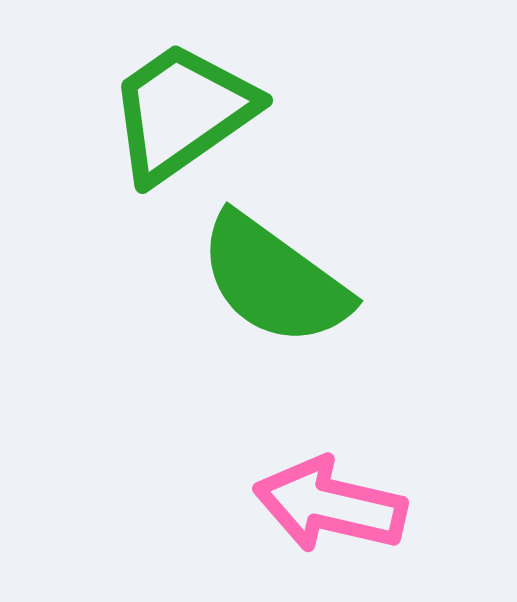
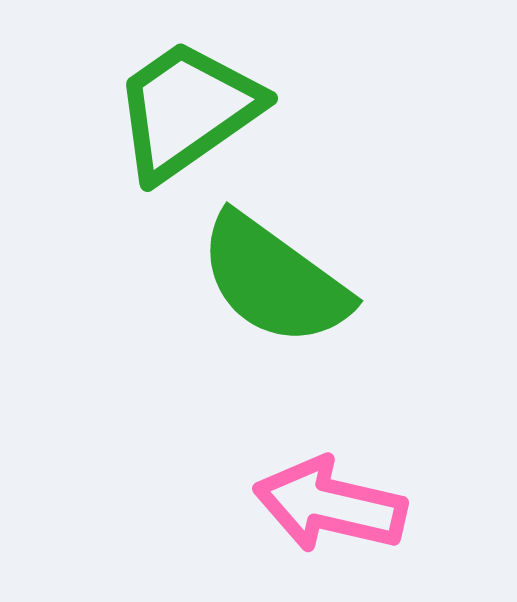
green trapezoid: moved 5 px right, 2 px up
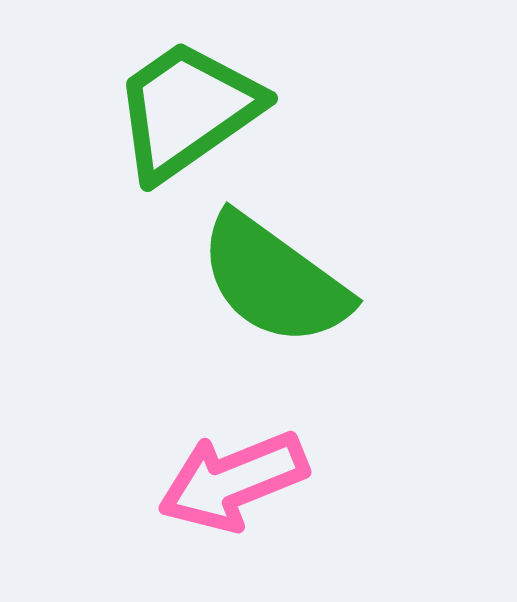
pink arrow: moved 97 px left, 24 px up; rotated 35 degrees counterclockwise
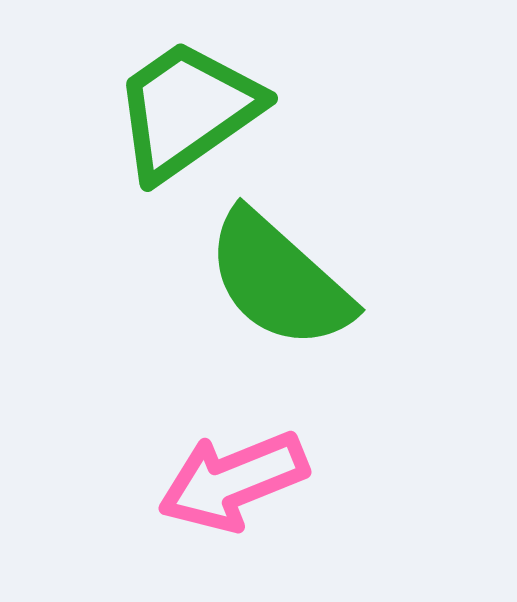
green semicircle: moved 5 px right; rotated 6 degrees clockwise
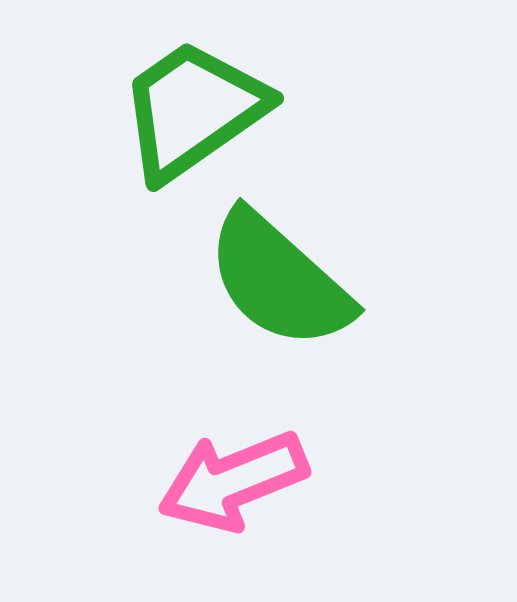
green trapezoid: moved 6 px right
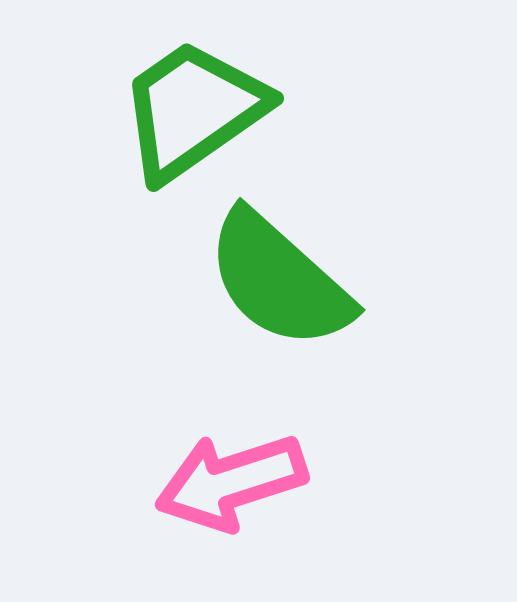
pink arrow: moved 2 px left, 1 px down; rotated 4 degrees clockwise
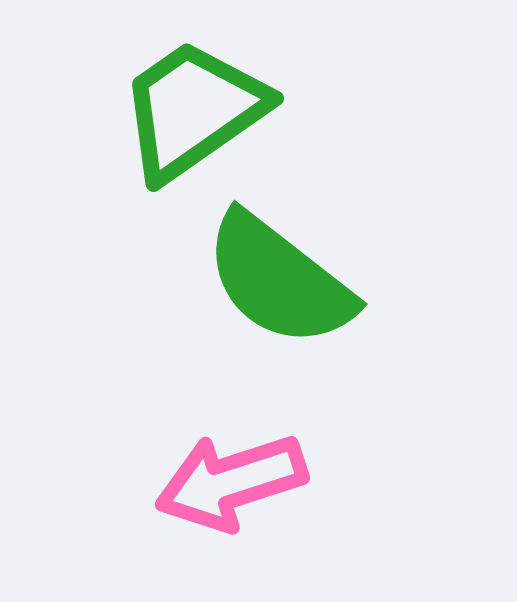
green semicircle: rotated 4 degrees counterclockwise
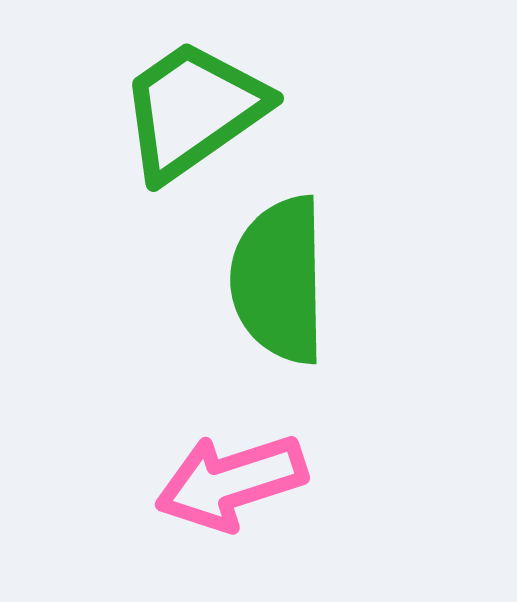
green semicircle: rotated 51 degrees clockwise
